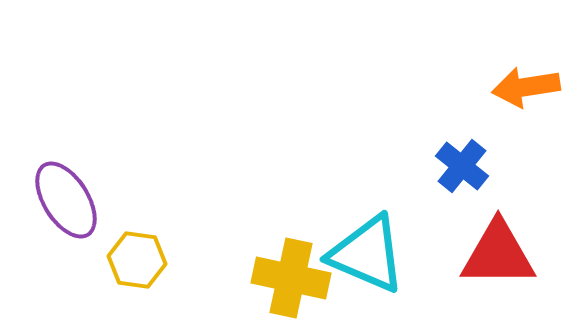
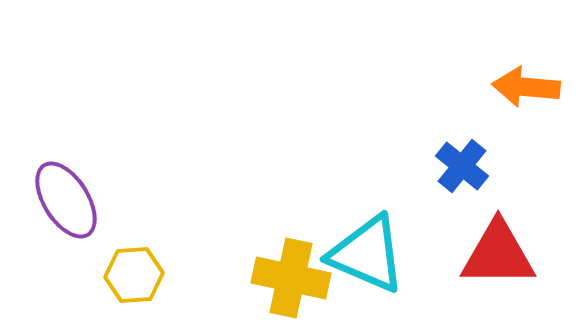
orange arrow: rotated 14 degrees clockwise
yellow hexagon: moved 3 px left, 15 px down; rotated 12 degrees counterclockwise
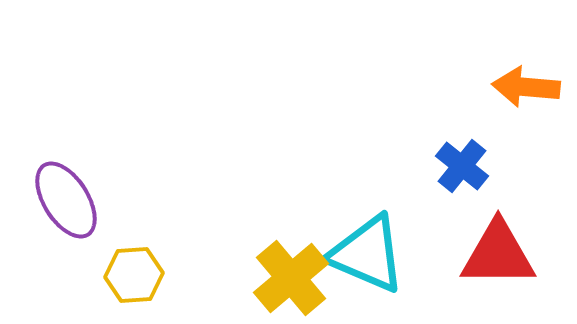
yellow cross: rotated 38 degrees clockwise
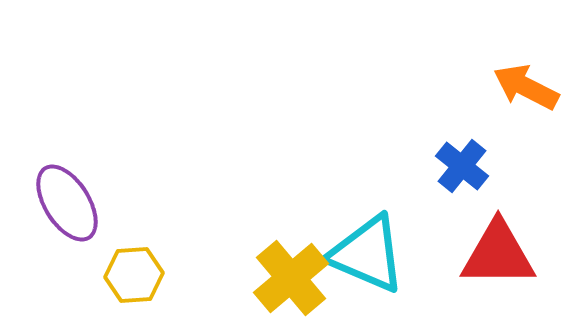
orange arrow: rotated 22 degrees clockwise
purple ellipse: moved 1 px right, 3 px down
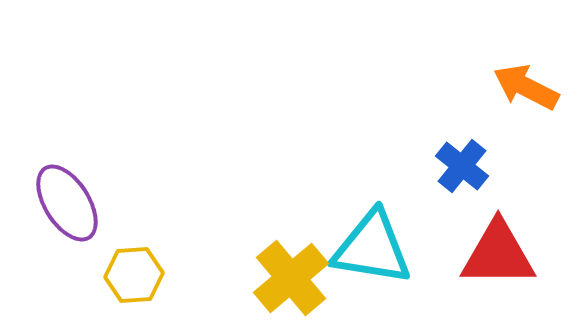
cyan triangle: moved 5 px right, 6 px up; rotated 14 degrees counterclockwise
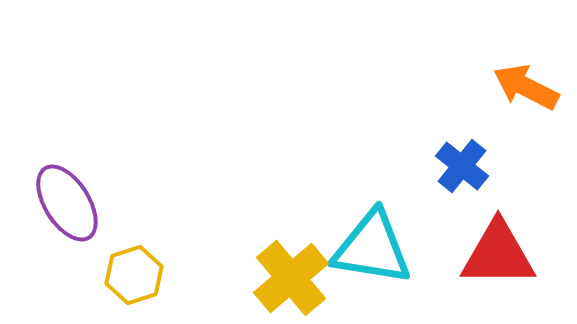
yellow hexagon: rotated 14 degrees counterclockwise
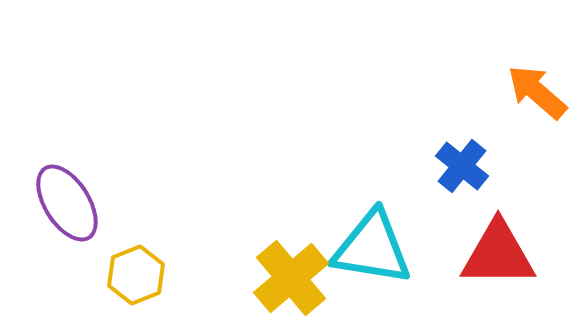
orange arrow: moved 11 px right, 5 px down; rotated 14 degrees clockwise
yellow hexagon: moved 2 px right; rotated 4 degrees counterclockwise
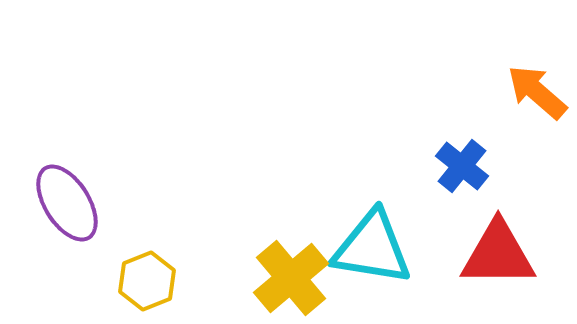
yellow hexagon: moved 11 px right, 6 px down
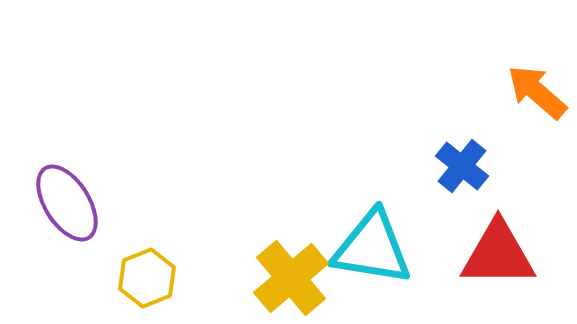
yellow hexagon: moved 3 px up
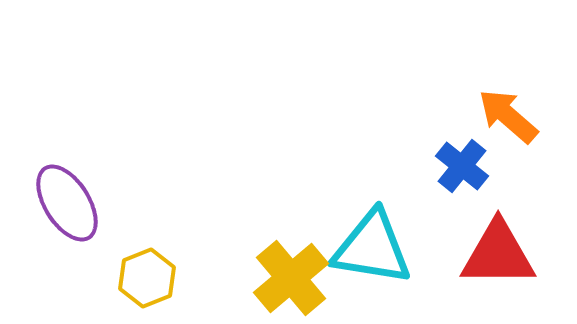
orange arrow: moved 29 px left, 24 px down
